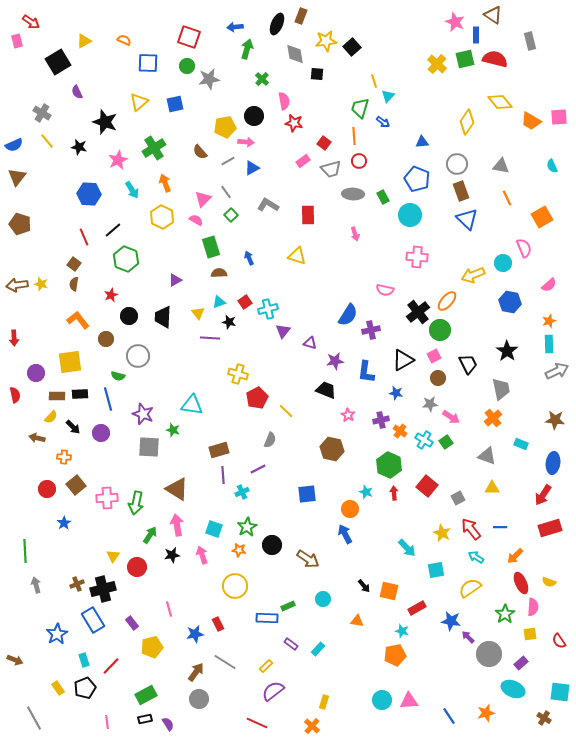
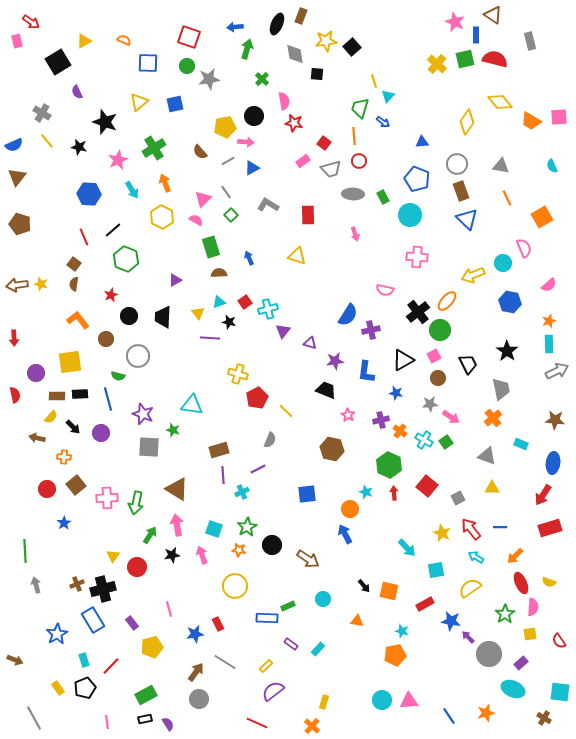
red rectangle at (417, 608): moved 8 px right, 4 px up
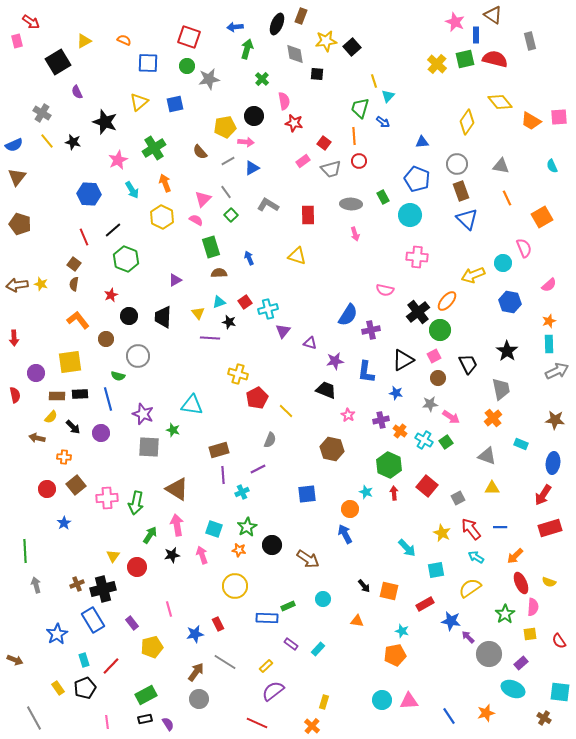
black star at (79, 147): moved 6 px left, 5 px up
gray ellipse at (353, 194): moved 2 px left, 10 px down
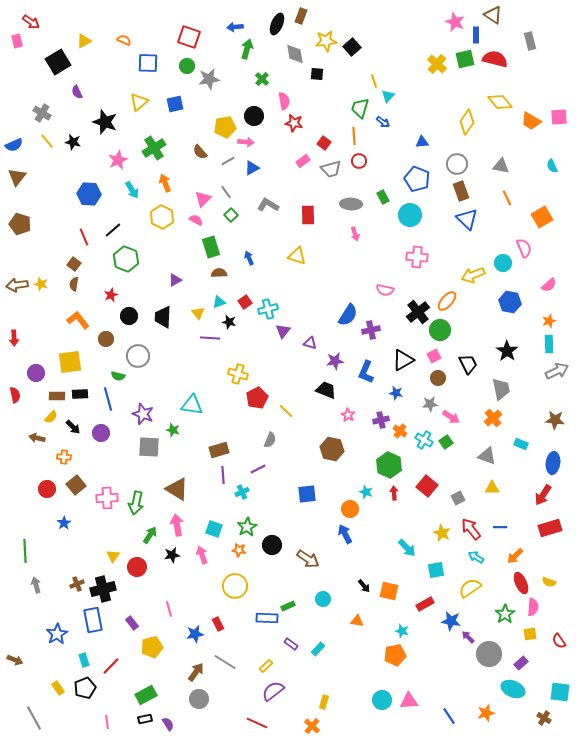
blue L-shape at (366, 372): rotated 15 degrees clockwise
blue rectangle at (93, 620): rotated 20 degrees clockwise
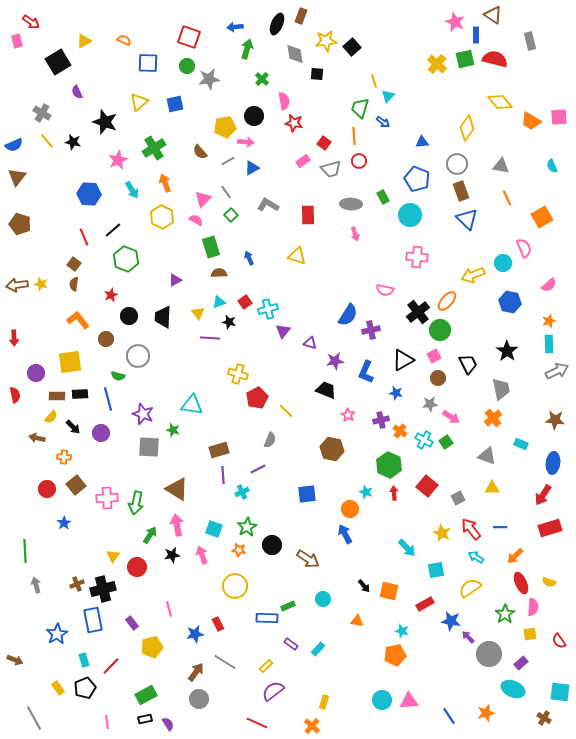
yellow diamond at (467, 122): moved 6 px down
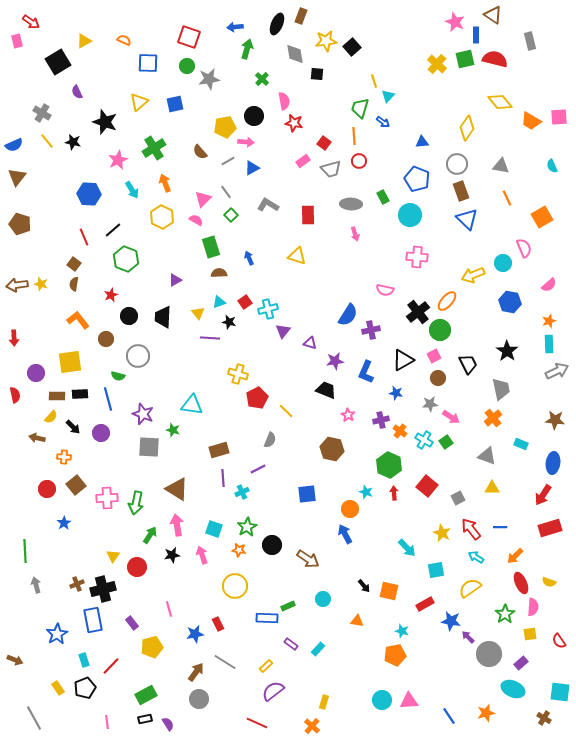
purple line at (223, 475): moved 3 px down
